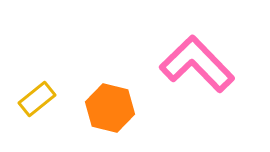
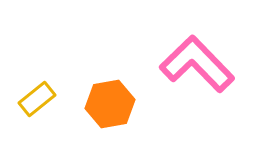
orange hexagon: moved 4 px up; rotated 24 degrees counterclockwise
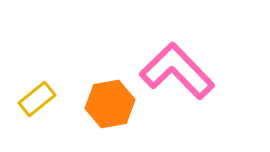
pink L-shape: moved 20 px left, 7 px down
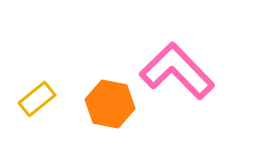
orange hexagon: rotated 21 degrees clockwise
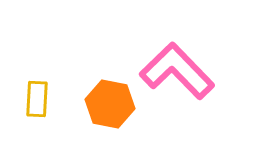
yellow rectangle: rotated 48 degrees counterclockwise
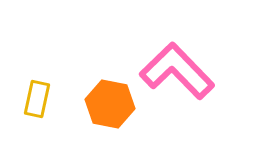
yellow rectangle: rotated 9 degrees clockwise
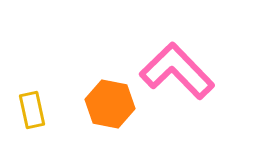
yellow rectangle: moved 5 px left, 11 px down; rotated 24 degrees counterclockwise
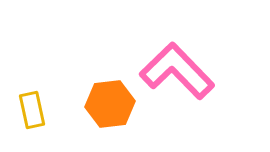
orange hexagon: rotated 18 degrees counterclockwise
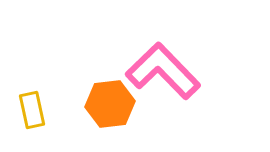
pink L-shape: moved 14 px left
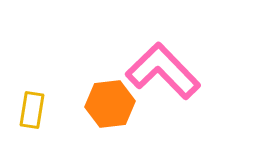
yellow rectangle: rotated 21 degrees clockwise
